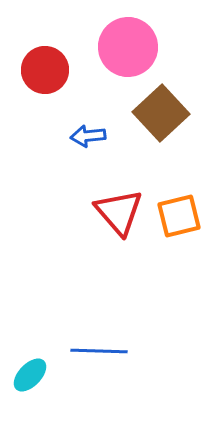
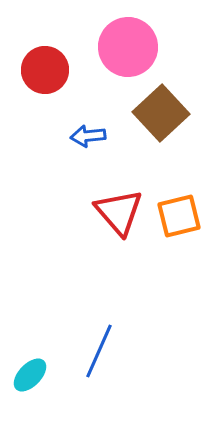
blue line: rotated 68 degrees counterclockwise
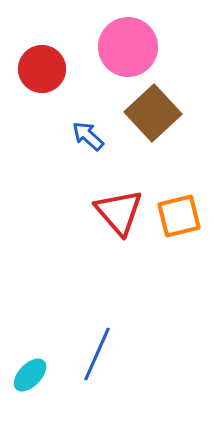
red circle: moved 3 px left, 1 px up
brown square: moved 8 px left
blue arrow: rotated 48 degrees clockwise
blue line: moved 2 px left, 3 px down
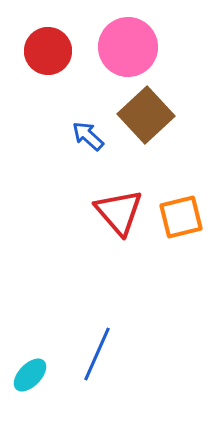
red circle: moved 6 px right, 18 px up
brown square: moved 7 px left, 2 px down
orange square: moved 2 px right, 1 px down
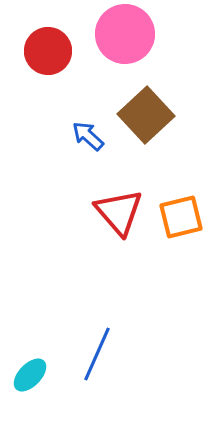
pink circle: moved 3 px left, 13 px up
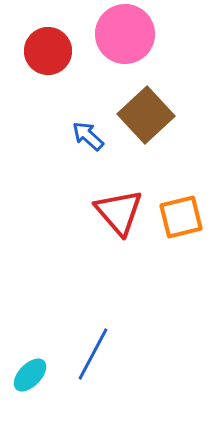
blue line: moved 4 px left; rotated 4 degrees clockwise
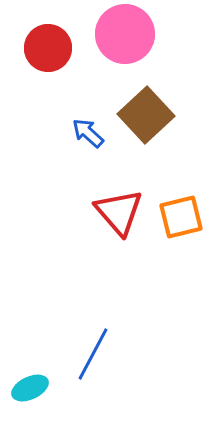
red circle: moved 3 px up
blue arrow: moved 3 px up
cyan ellipse: moved 13 px down; rotated 21 degrees clockwise
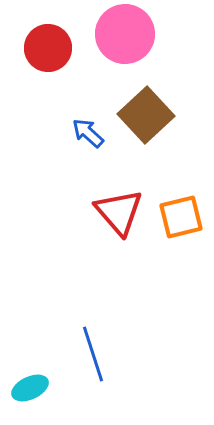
blue line: rotated 46 degrees counterclockwise
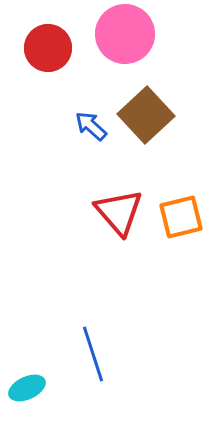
blue arrow: moved 3 px right, 7 px up
cyan ellipse: moved 3 px left
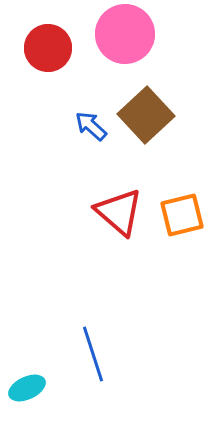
red triangle: rotated 8 degrees counterclockwise
orange square: moved 1 px right, 2 px up
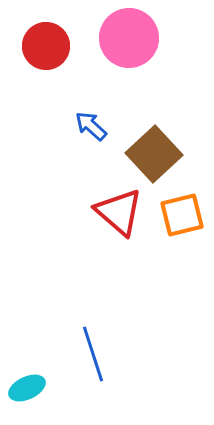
pink circle: moved 4 px right, 4 px down
red circle: moved 2 px left, 2 px up
brown square: moved 8 px right, 39 px down
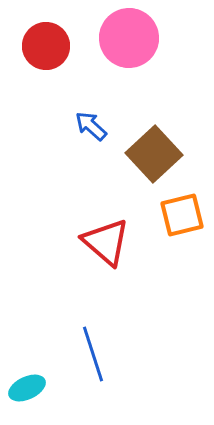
red triangle: moved 13 px left, 30 px down
